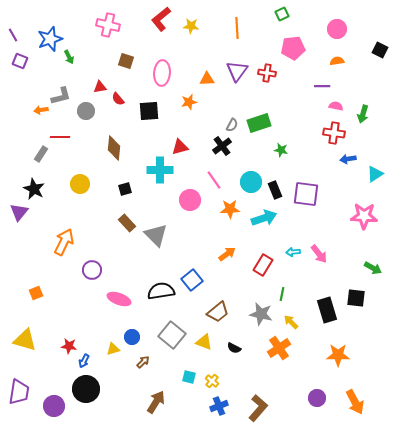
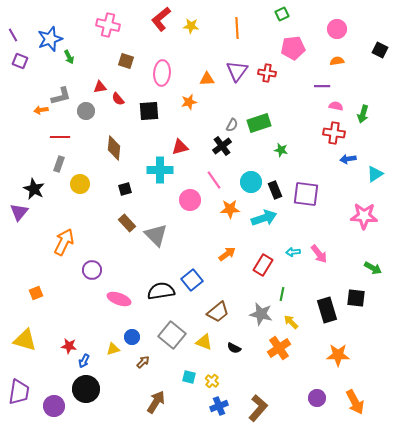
gray rectangle at (41, 154): moved 18 px right, 10 px down; rotated 14 degrees counterclockwise
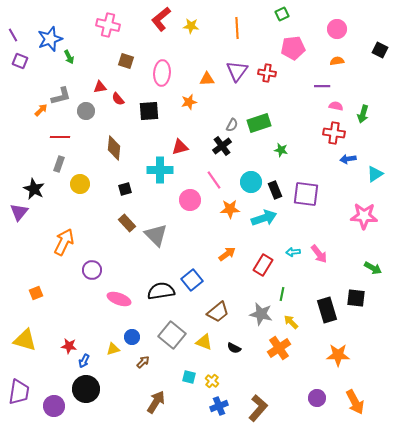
orange arrow at (41, 110): rotated 144 degrees clockwise
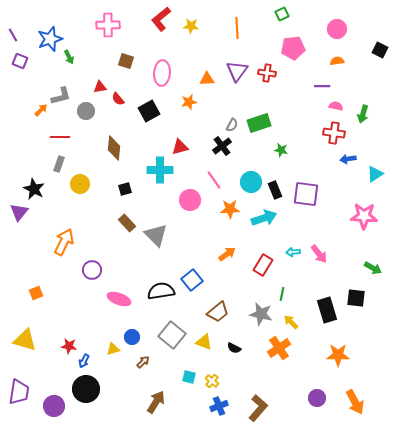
pink cross at (108, 25): rotated 15 degrees counterclockwise
black square at (149, 111): rotated 25 degrees counterclockwise
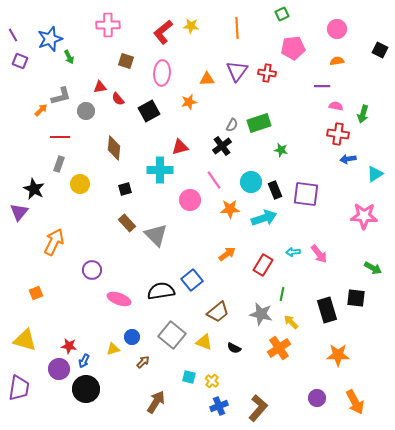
red L-shape at (161, 19): moved 2 px right, 13 px down
red cross at (334, 133): moved 4 px right, 1 px down
orange arrow at (64, 242): moved 10 px left
purple trapezoid at (19, 392): moved 4 px up
purple circle at (54, 406): moved 5 px right, 37 px up
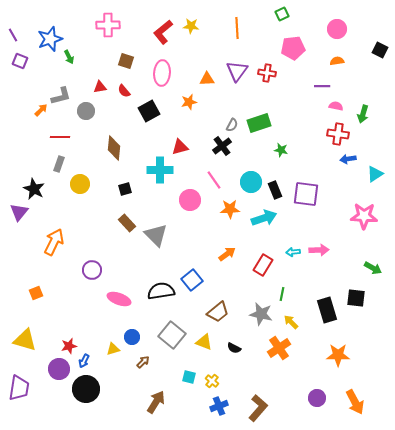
red semicircle at (118, 99): moved 6 px right, 8 px up
pink arrow at (319, 254): moved 4 px up; rotated 54 degrees counterclockwise
red star at (69, 346): rotated 21 degrees counterclockwise
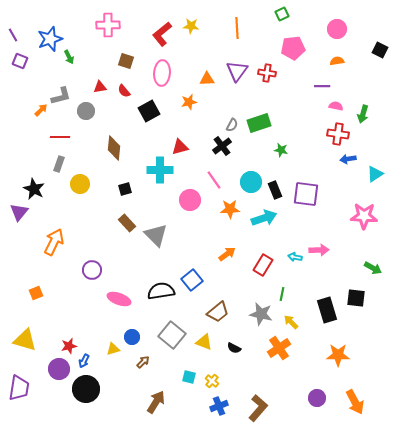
red L-shape at (163, 32): moved 1 px left, 2 px down
cyan arrow at (293, 252): moved 2 px right, 5 px down; rotated 16 degrees clockwise
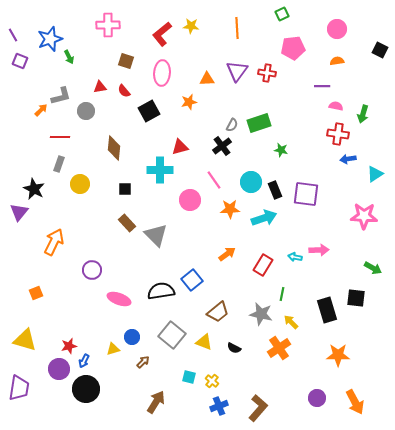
black square at (125, 189): rotated 16 degrees clockwise
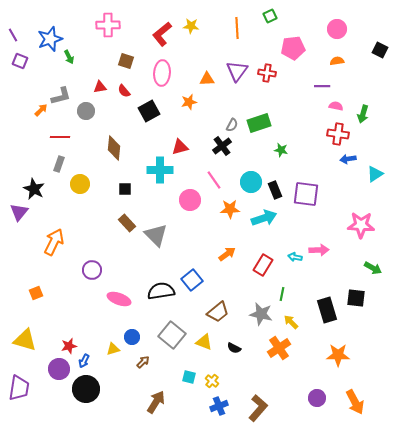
green square at (282, 14): moved 12 px left, 2 px down
pink star at (364, 216): moved 3 px left, 9 px down
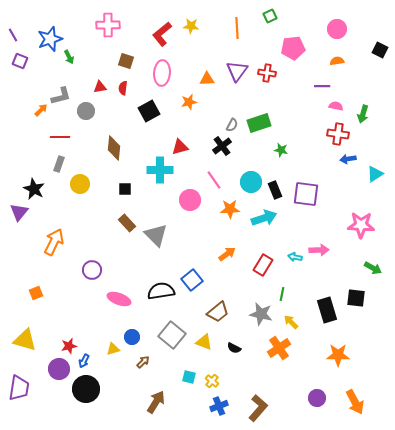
red semicircle at (124, 91): moved 1 px left, 3 px up; rotated 48 degrees clockwise
